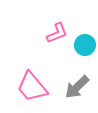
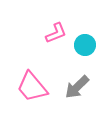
pink L-shape: moved 1 px left
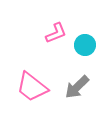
pink trapezoid: rotated 12 degrees counterclockwise
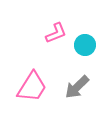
pink trapezoid: rotated 96 degrees counterclockwise
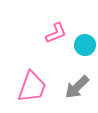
pink trapezoid: rotated 12 degrees counterclockwise
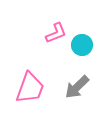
cyan circle: moved 3 px left
pink trapezoid: moved 2 px left, 1 px down
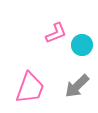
gray arrow: moved 1 px up
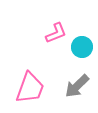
cyan circle: moved 2 px down
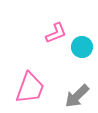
gray arrow: moved 10 px down
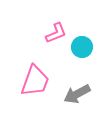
pink trapezoid: moved 5 px right, 7 px up
gray arrow: moved 2 px up; rotated 16 degrees clockwise
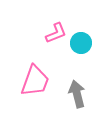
cyan circle: moved 1 px left, 4 px up
gray arrow: rotated 104 degrees clockwise
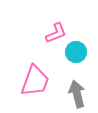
cyan circle: moved 5 px left, 9 px down
